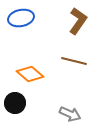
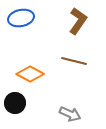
orange diamond: rotated 12 degrees counterclockwise
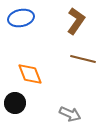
brown L-shape: moved 2 px left
brown line: moved 9 px right, 2 px up
orange diamond: rotated 40 degrees clockwise
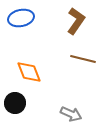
orange diamond: moved 1 px left, 2 px up
gray arrow: moved 1 px right
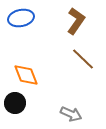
brown line: rotated 30 degrees clockwise
orange diamond: moved 3 px left, 3 px down
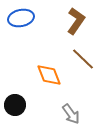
orange diamond: moved 23 px right
black circle: moved 2 px down
gray arrow: rotated 30 degrees clockwise
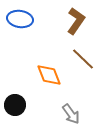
blue ellipse: moved 1 px left, 1 px down; rotated 20 degrees clockwise
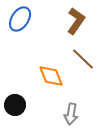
blue ellipse: rotated 65 degrees counterclockwise
orange diamond: moved 2 px right, 1 px down
gray arrow: rotated 45 degrees clockwise
